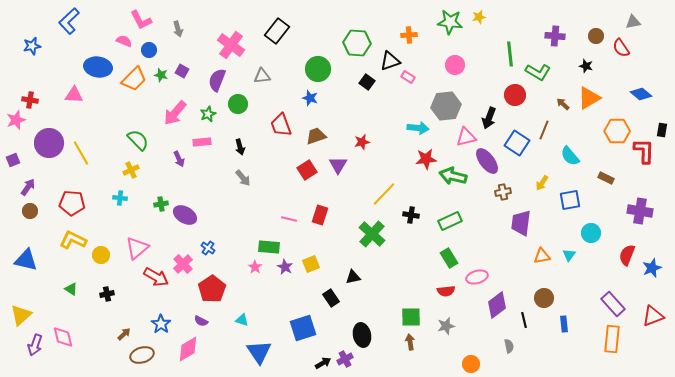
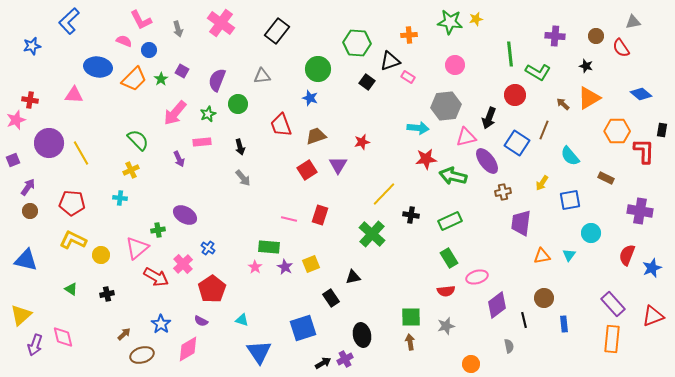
yellow star at (479, 17): moved 3 px left, 2 px down
pink cross at (231, 45): moved 10 px left, 22 px up
green star at (161, 75): moved 4 px down; rotated 24 degrees clockwise
green cross at (161, 204): moved 3 px left, 26 px down
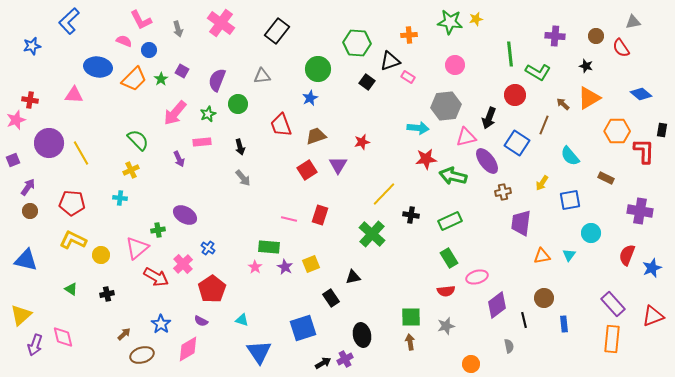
blue star at (310, 98): rotated 28 degrees clockwise
brown line at (544, 130): moved 5 px up
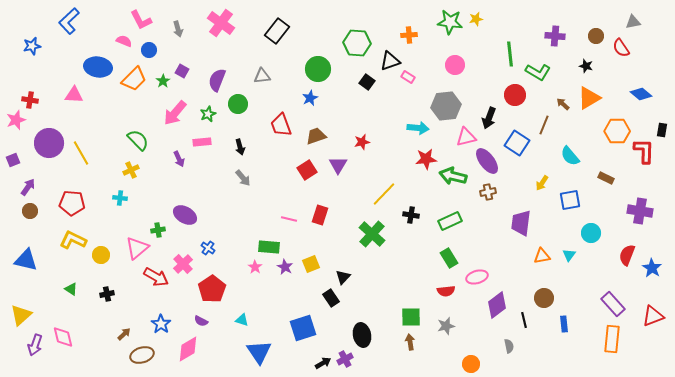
green star at (161, 79): moved 2 px right, 2 px down
brown cross at (503, 192): moved 15 px left
blue star at (652, 268): rotated 18 degrees counterclockwise
black triangle at (353, 277): moved 10 px left; rotated 35 degrees counterclockwise
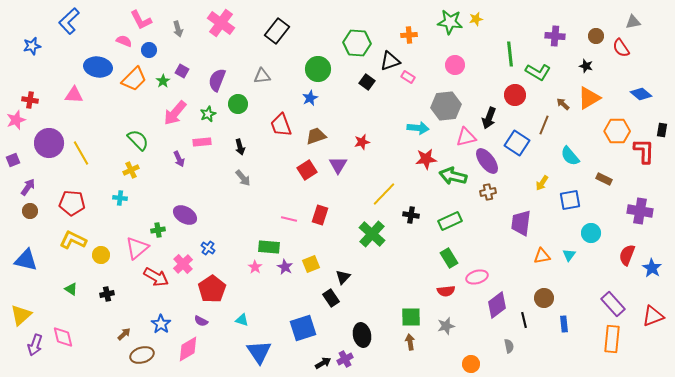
brown rectangle at (606, 178): moved 2 px left, 1 px down
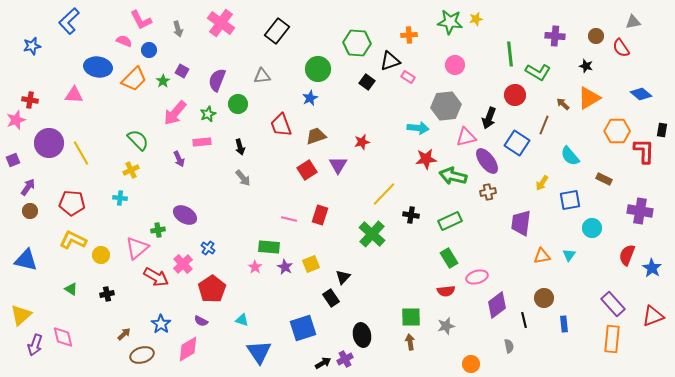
cyan circle at (591, 233): moved 1 px right, 5 px up
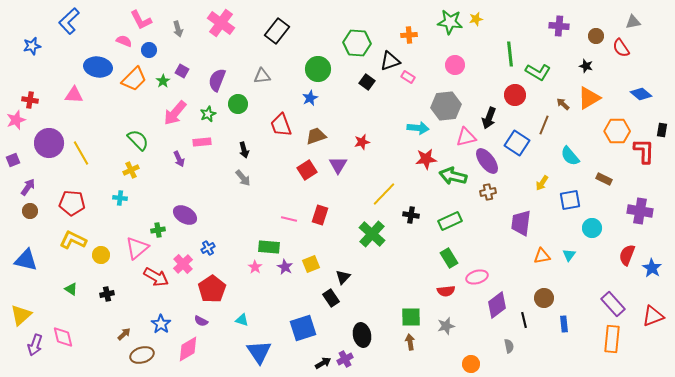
purple cross at (555, 36): moved 4 px right, 10 px up
black arrow at (240, 147): moved 4 px right, 3 px down
blue cross at (208, 248): rotated 24 degrees clockwise
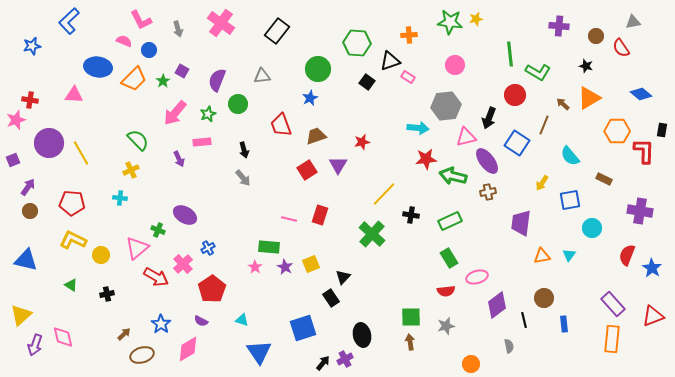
green cross at (158, 230): rotated 32 degrees clockwise
green triangle at (71, 289): moved 4 px up
black arrow at (323, 363): rotated 21 degrees counterclockwise
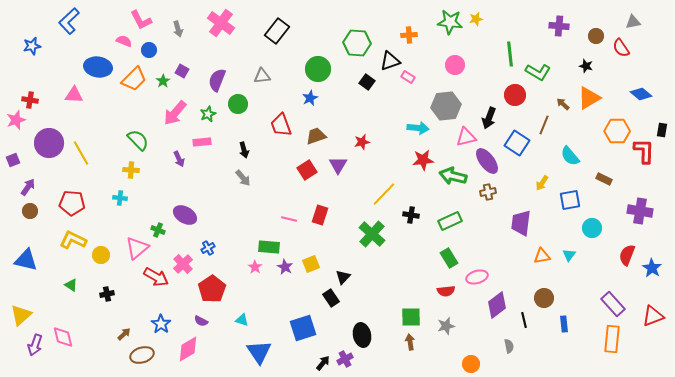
red star at (426, 159): moved 3 px left, 1 px down
yellow cross at (131, 170): rotated 28 degrees clockwise
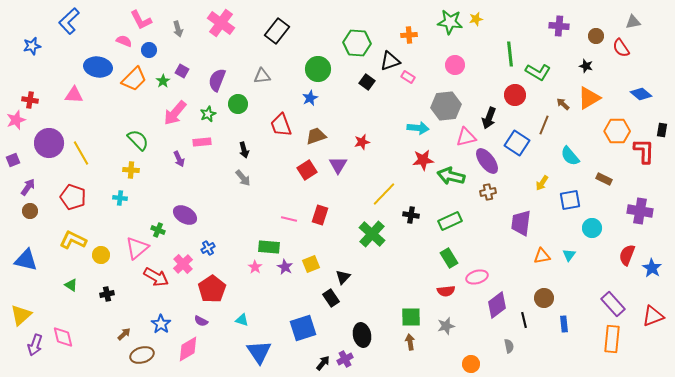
green arrow at (453, 176): moved 2 px left
red pentagon at (72, 203): moved 1 px right, 6 px up; rotated 15 degrees clockwise
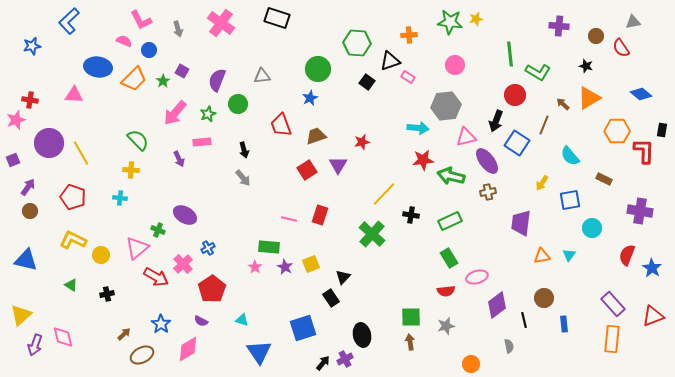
black rectangle at (277, 31): moved 13 px up; rotated 70 degrees clockwise
black arrow at (489, 118): moved 7 px right, 3 px down
brown ellipse at (142, 355): rotated 10 degrees counterclockwise
